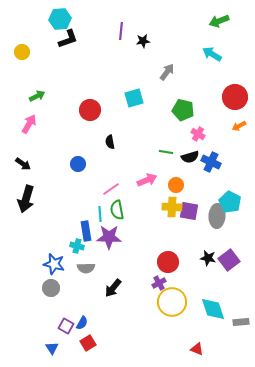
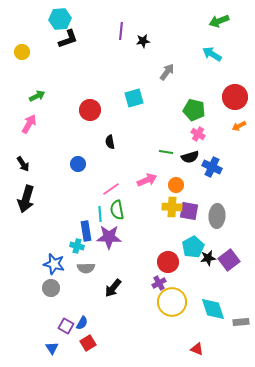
green pentagon at (183, 110): moved 11 px right
blue cross at (211, 162): moved 1 px right, 5 px down
black arrow at (23, 164): rotated 21 degrees clockwise
cyan pentagon at (230, 202): moved 37 px left, 45 px down; rotated 15 degrees clockwise
black star at (208, 258): rotated 21 degrees counterclockwise
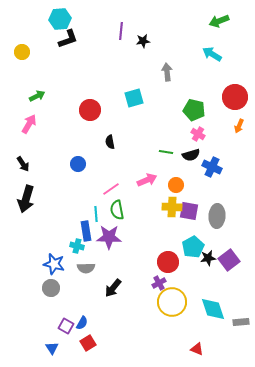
gray arrow at (167, 72): rotated 42 degrees counterclockwise
orange arrow at (239, 126): rotated 40 degrees counterclockwise
black semicircle at (190, 157): moved 1 px right, 2 px up
cyan line at (100, 214): moved 4 px left
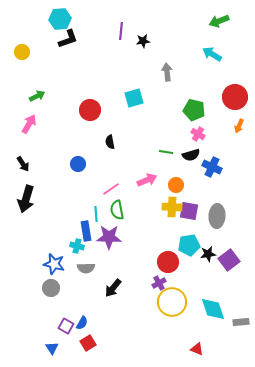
cyan pentagon at (193, 247): moved 4 px left, 2 px up; rotated 20 degrees clockwise
black star at (208, 258): moved 4 px up
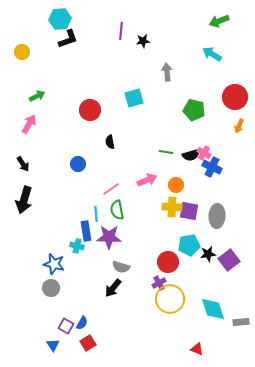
pink cross at (198, 134): moved 6 px right, 19 px down
black arrow at (26, 199): moved 2 px left, 1 px down
gray semicircle at (86, 268): moved 35 px right, 1 px up; rotated 18 degrees clockwise
yellow circle at (172, 302): moved 2 px left, 3 px up
blue triangle at (52, 348): moved 1 px right, 3 px up
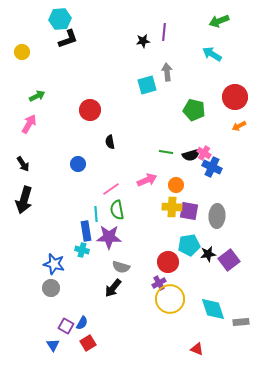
purple line at (121, 31): moved 43 px right, 1 px down
cyan square at (134, 98): moved 13 px right, 13 px up
orange arrow at (239, 126): rotated 40 degrees clockwise
cyan cross at (77, 246): moved 5 px right, 4 px down
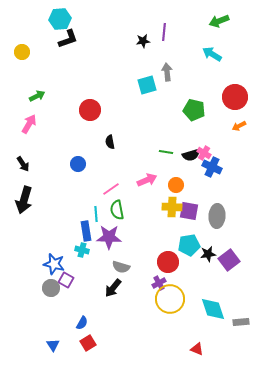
purple square at (66, 326): moved 46 px up
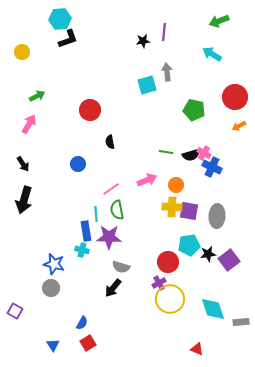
purple square at (66, 280): moved 51 px left, 31 px down
